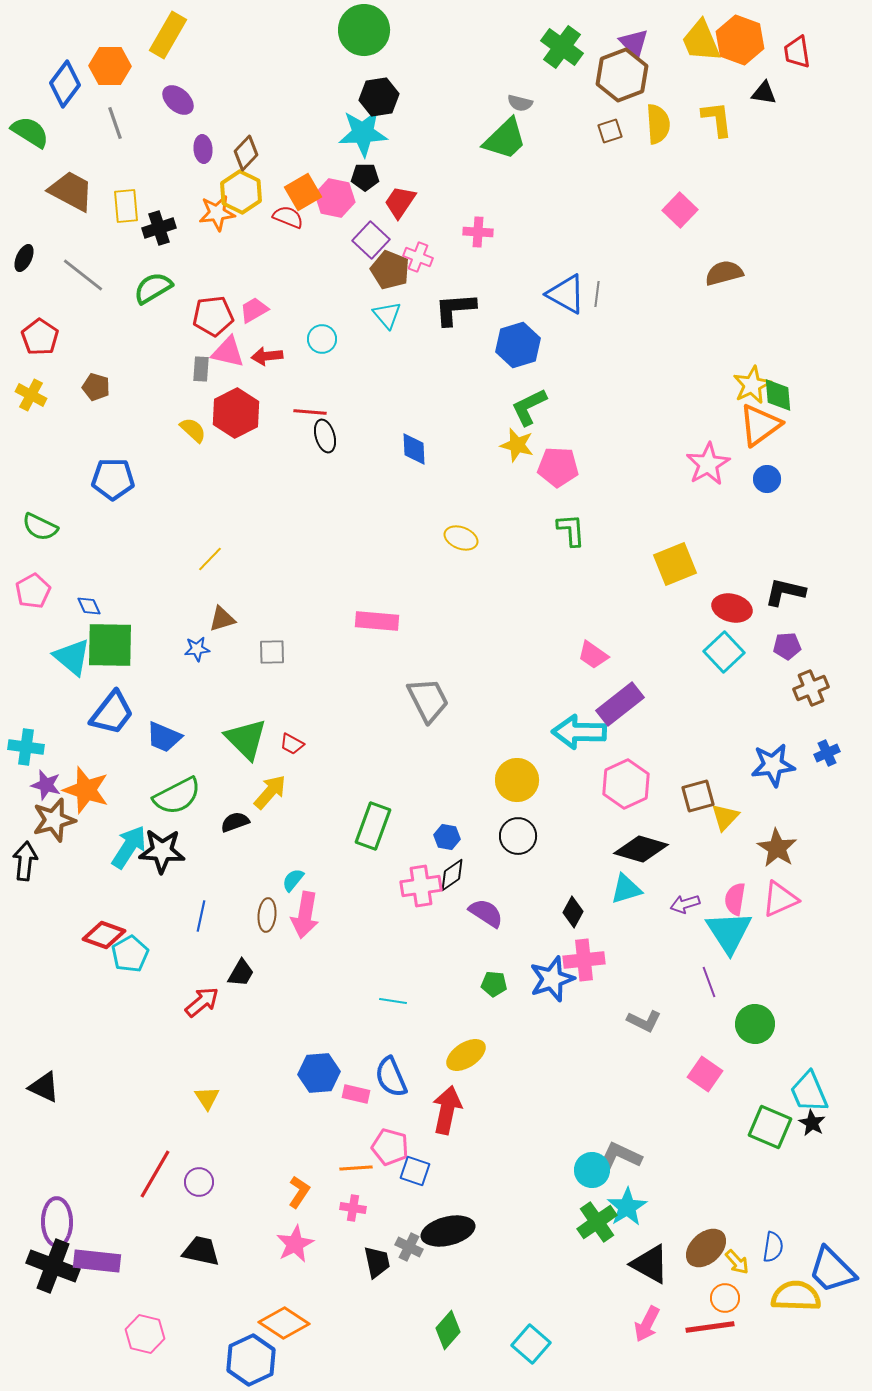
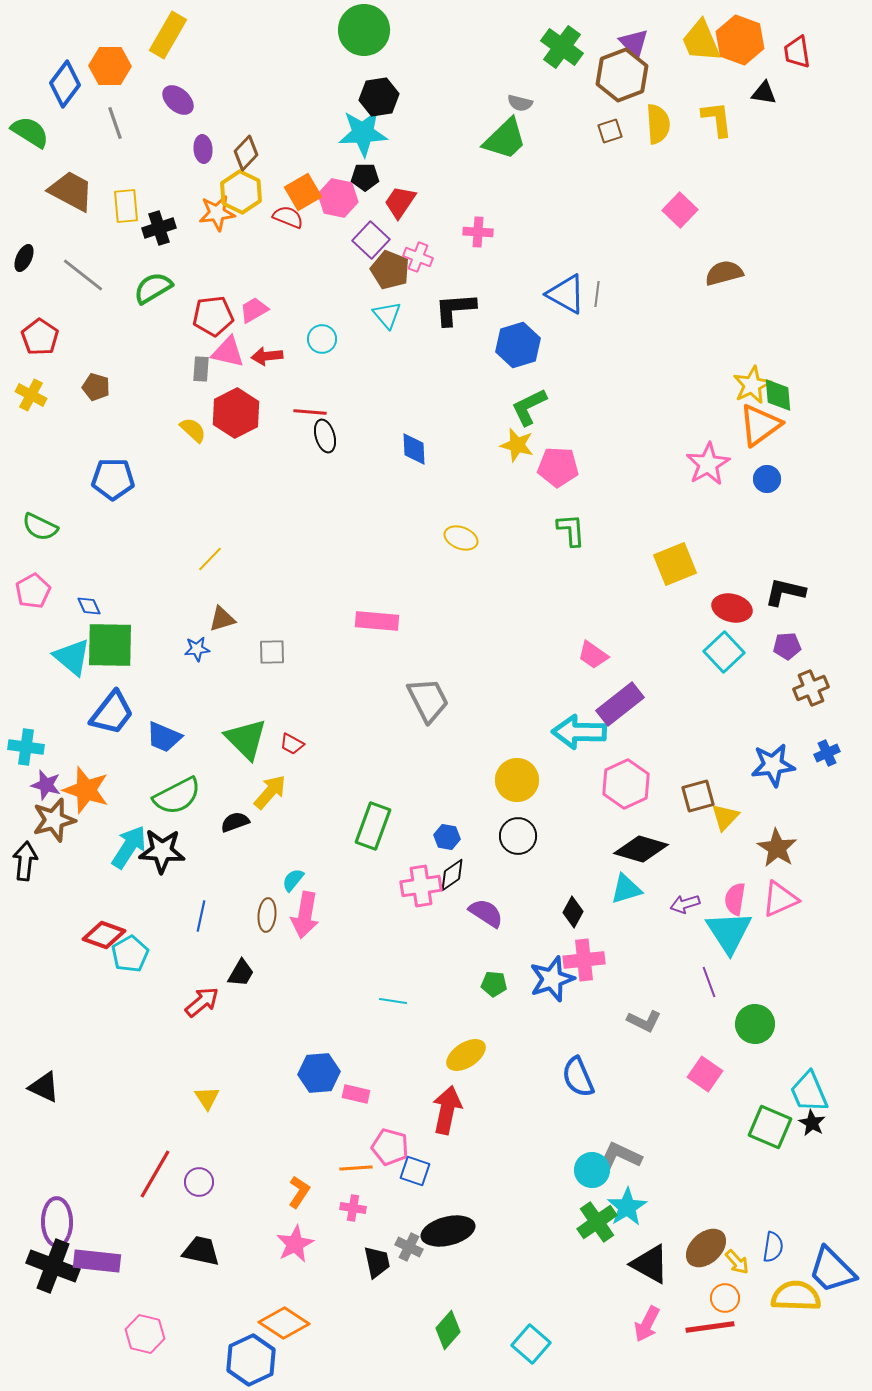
pink hexagon at (335, 198): moved 3 px right
blue semicircle at (391, 1077): moved 187 px right
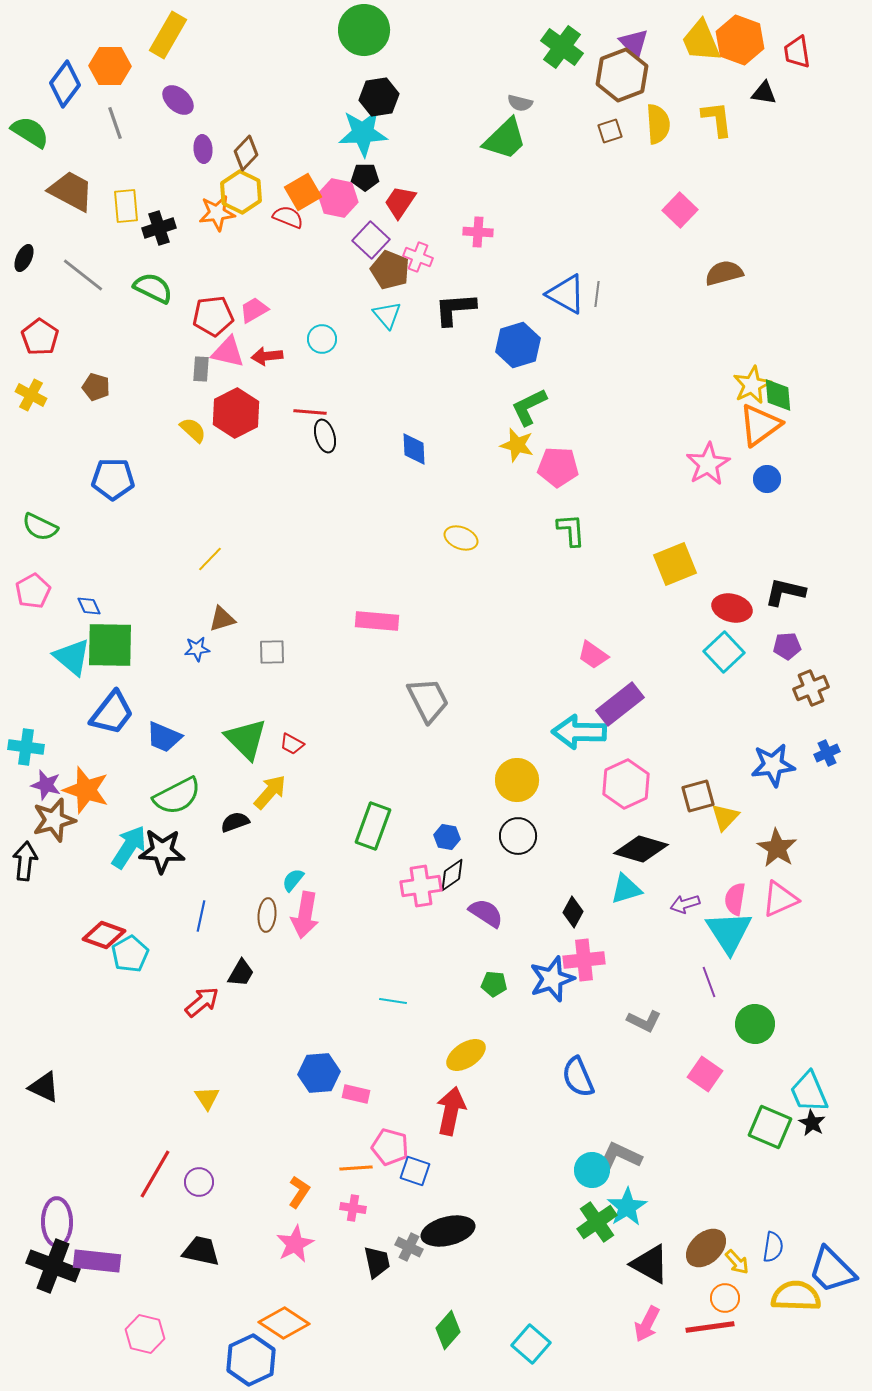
green semicircle at (153, 288): rotated 57 degrees clockwise
red arrow at (447, 1110): moved 4 px right, 1 px down
